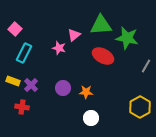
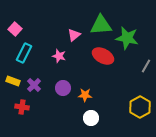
pink star: moved 8 px down
purple cross: moved 3 px right
orange star: moved 1 px left, 3 px down
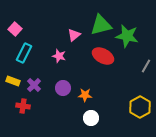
green triangle: rotated 10 degrees counterclockwise
green star: moved 2 px up
red cross: moved 1 px right, 1 px up
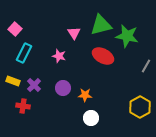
pink triangle: moved 2 px up; rotated 24 degrees counterclockwise
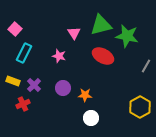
red cross: moved 2 px up; rotated 32 degrees counterclockwise
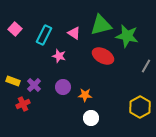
pink triangle: rotated 24 degrees counterclockwise
cyan rectangle: moved 20 px right, 18 px up
purple circle: moved 1 px up
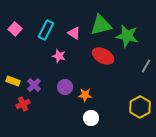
cyan rectangle: moved 2 px right, 5 px up
purple circle: moved 2 px right
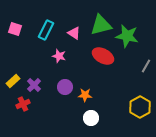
pink square: rotated 24 degrees counterclockwise
yellow rectangle: rotated 64 degrees counterclockwise
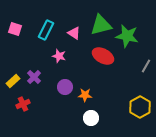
purple cross: moved 8 px up
